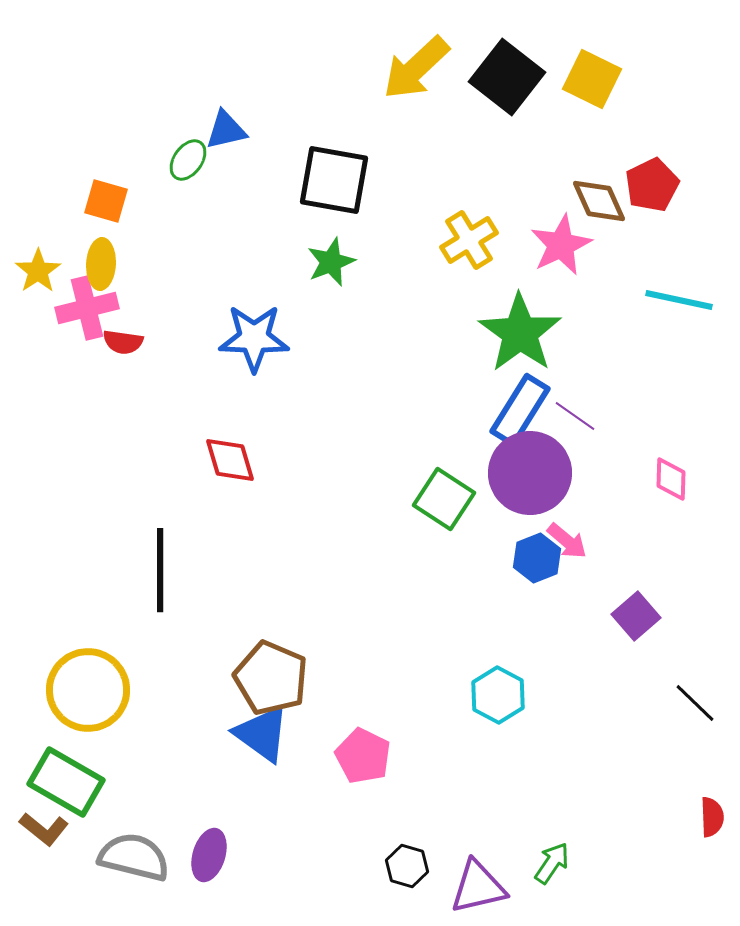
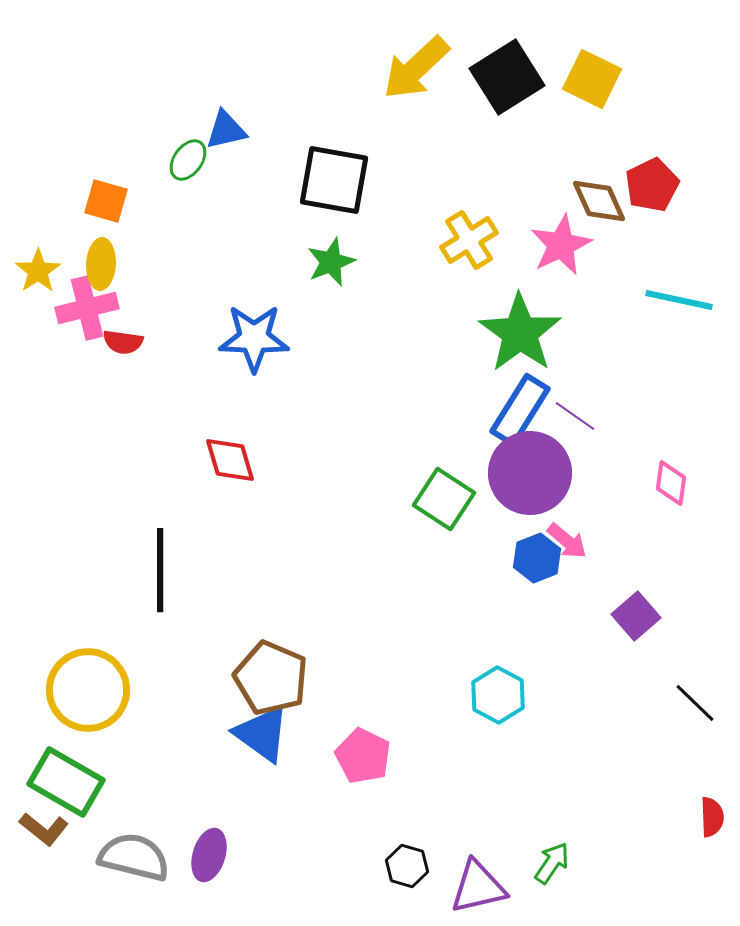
black square at (507, 77): rotated 20 degrees clockwise
pink diamond at (671, 479): moved 4 px down; rotated 6 degrees clockwise
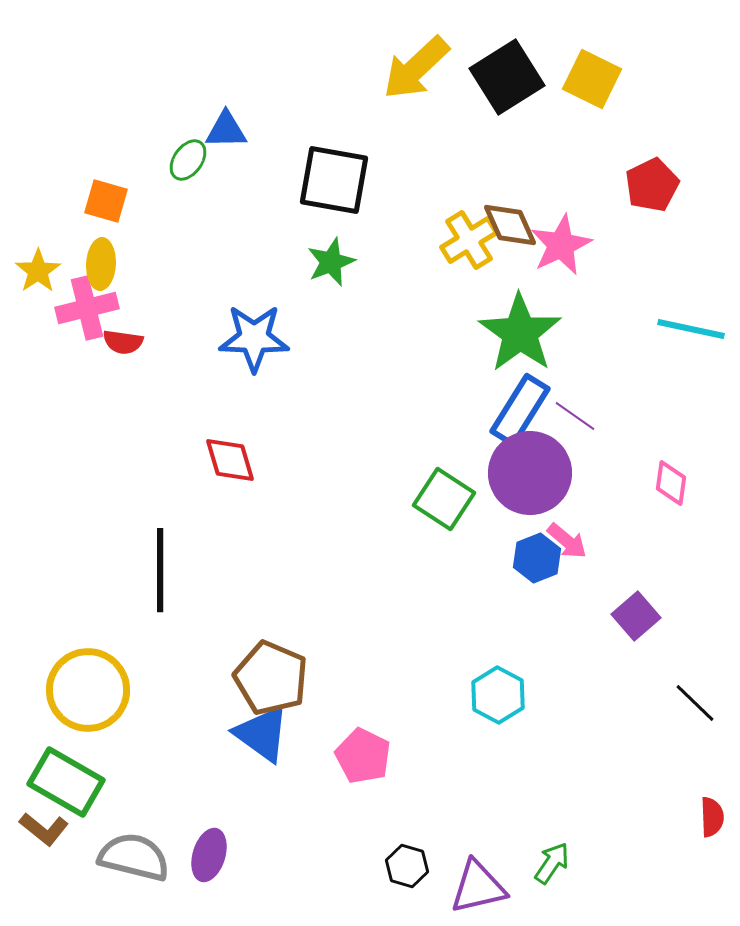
blue triangle at (226, 130): rotated 12 degrees clockwise
brown diamond at (599, 201): moved 89 px left, 24 px down
cyan line at (679, 300): moved 12 px right, 29 px down
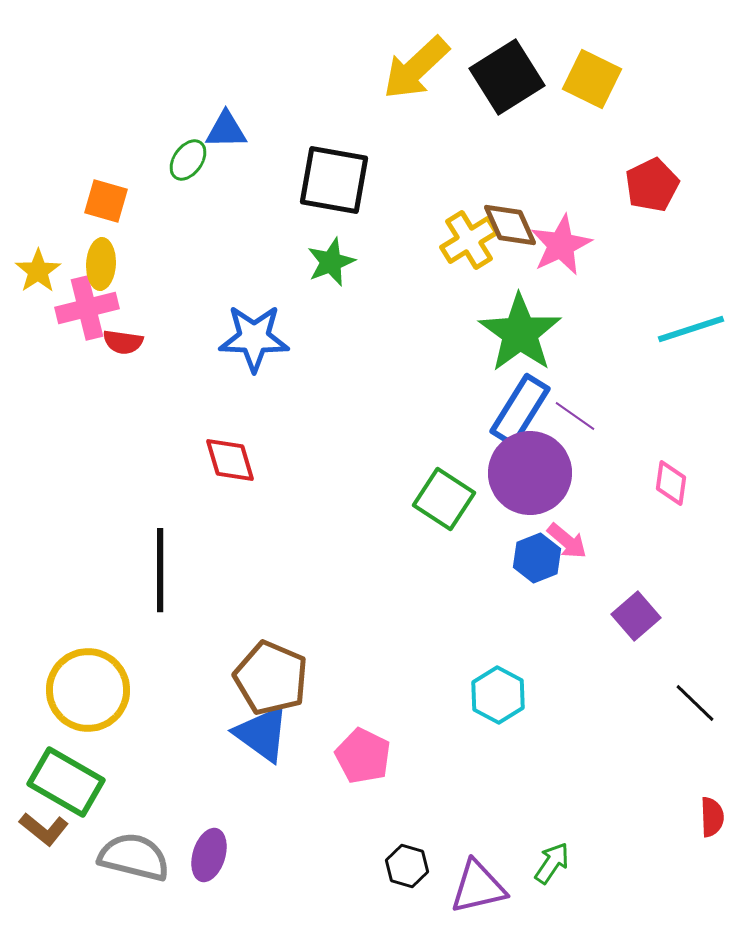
cyan line at (691, 329): rotated 30 degrees counterclockwise
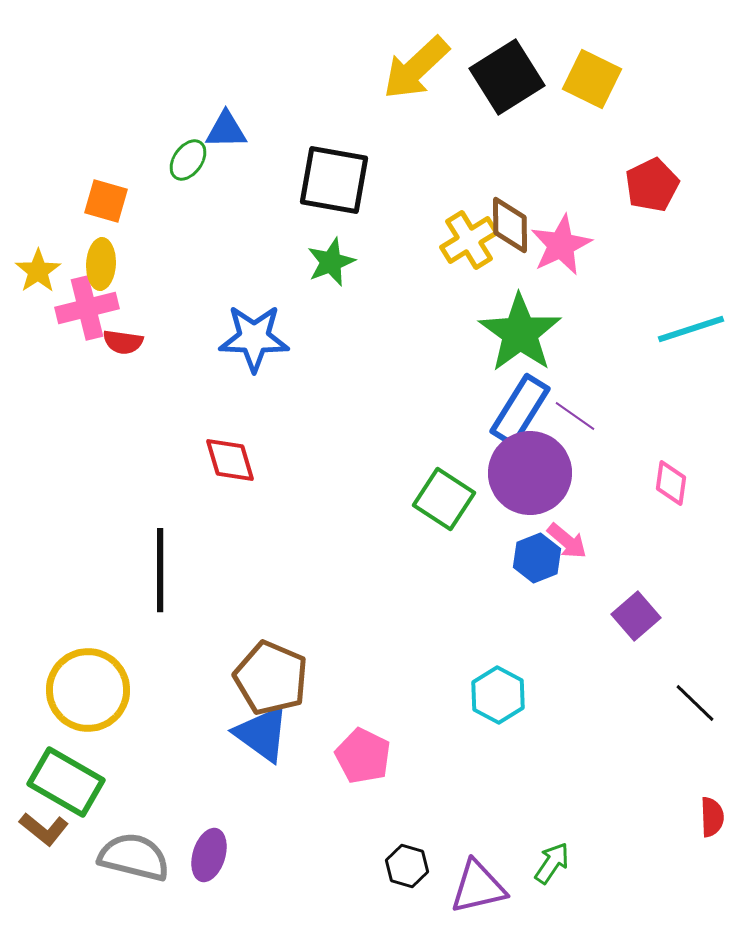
brown diamond at (510, 225): rotated 24 degrees clockwise
